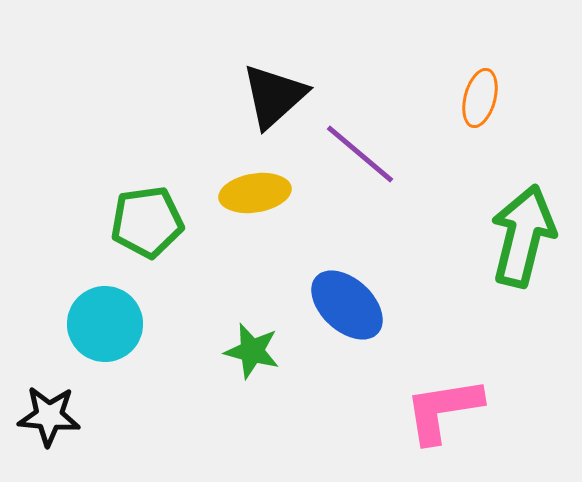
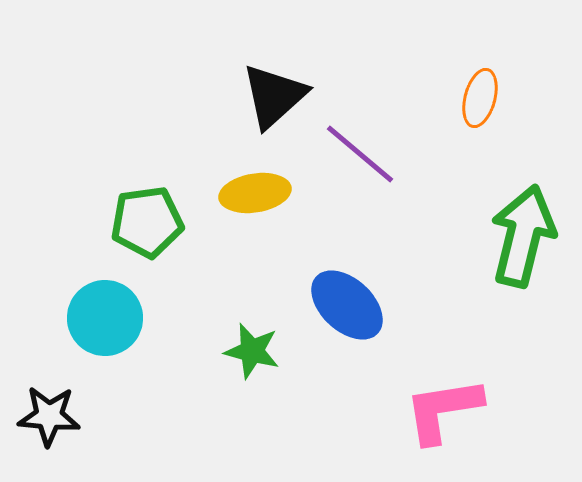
cyan circle: moved 6 px up
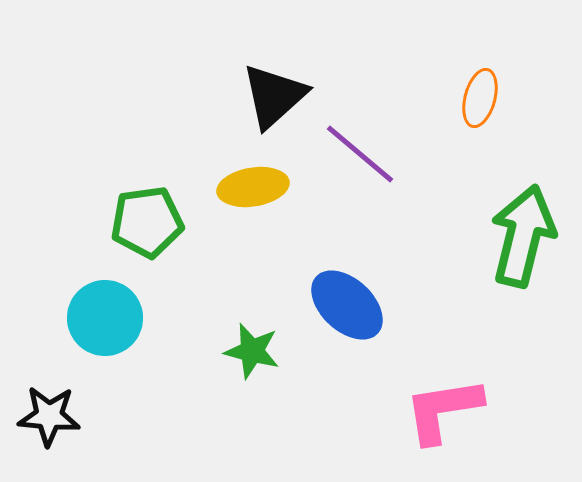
yellow ellipse: moved 2 px left, 6 px up
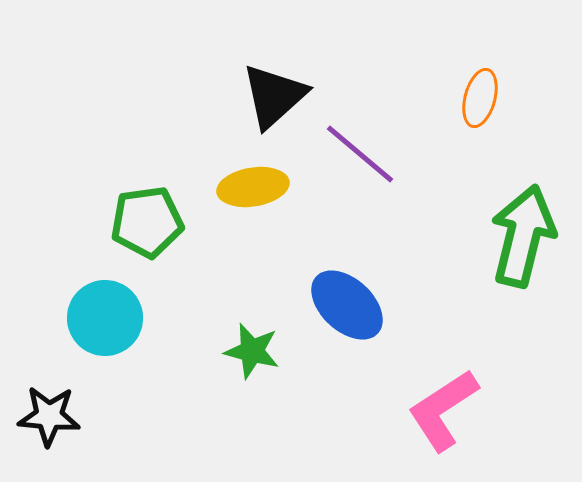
pink L-shape: rotated 24 degrees counterclockwise
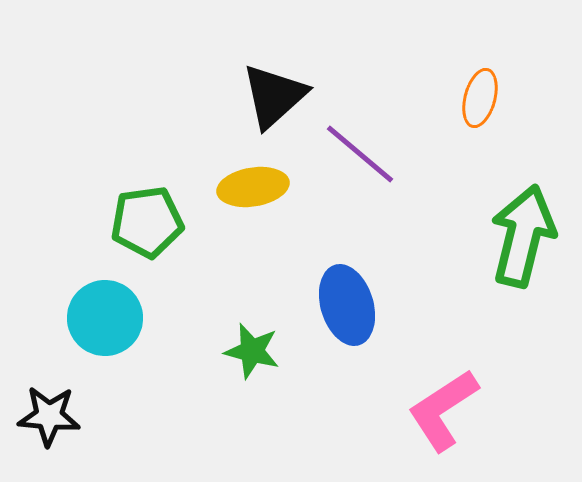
blue ellipse: rotated 30 degrees clockwise
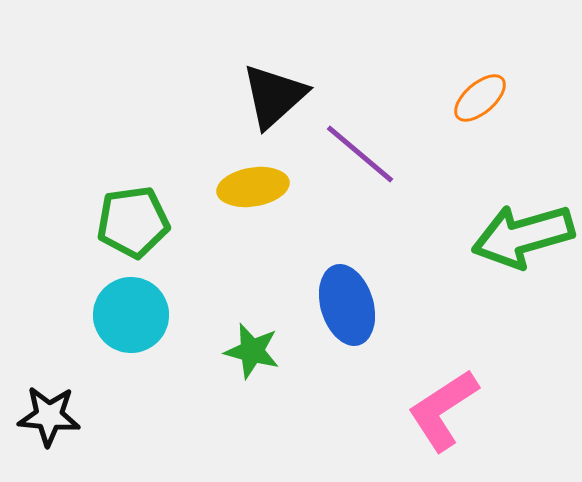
orange ellipse: rotated 34 degrees clockwise
green pentagon: moved 14 px left
green arrow: rotated 120 degrees counterclockwise
cyan circle: moved 26 px right, 3 px up
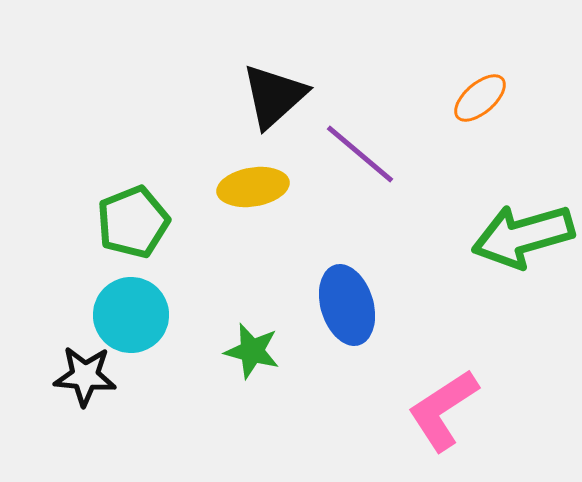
green pentagon: rotated 14 degrees counterclockwise
black star: moved 36 px right, 40 px up
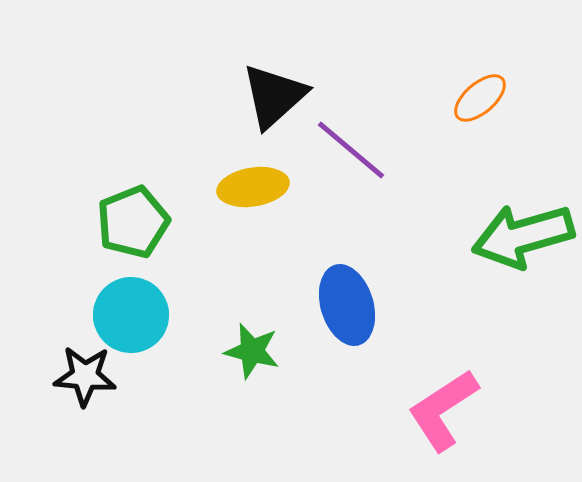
purple line: moved 9 px left, 4 px up
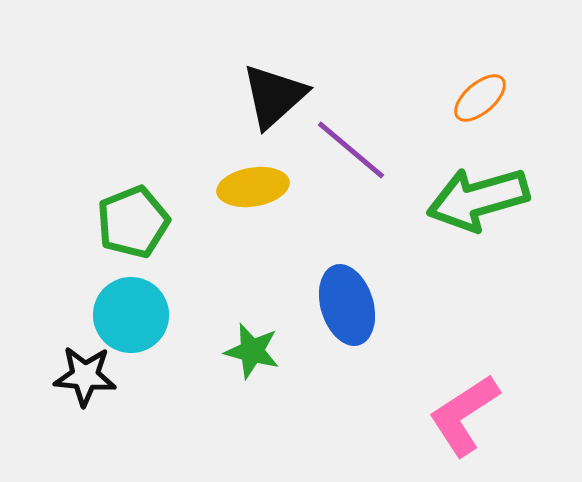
green arrow: moved 45 px left, 37 px up
pink L-shape: moved 21 px right, 5 px down
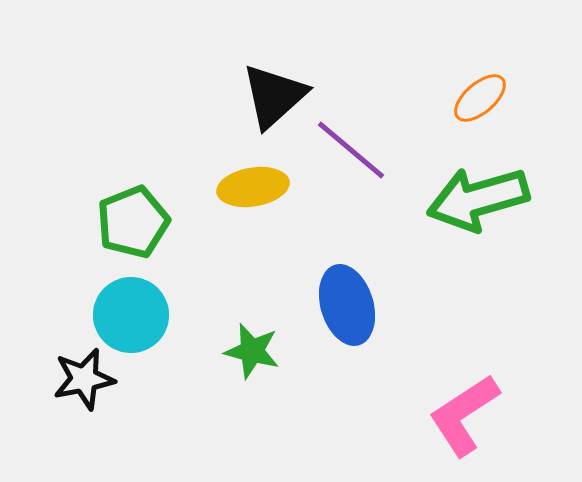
black star: moved 1 px left, 3 px down; rotated 16 degrees counterclockwise
